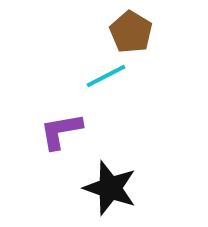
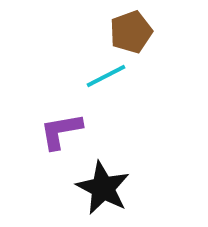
brown pentagon: rotated 21 degrees clockwise
black star: moved 7 px left; rotated 8 degrees clockwise
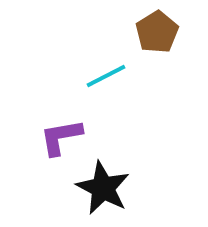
brown pentagon: moved 26 px right; rotated 12 degrees counterclockwise
purple L-shape: moved 6 px down
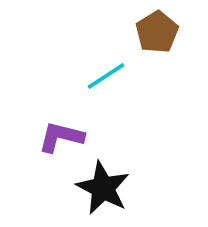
cyan line: rotated 6 degrees counterclockwise
purple L-shape: rotated 24 degrees clockwise
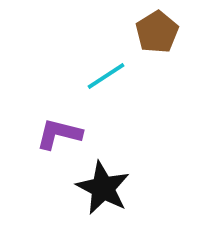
purple L-shape: moved 2 px left, 3 px up
